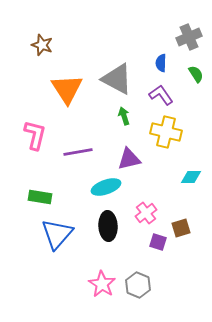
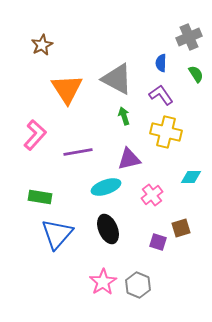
brown star: rotated 25 degrees clockwise
pink L-shape: rotated 28 degrees clockwise
pink cross: moved 6 px right, 18 px up
black ellipse: moved 3 px down; rotated 20 degrees counterclockwise
pink star: moved 1 px right, 2 px up; rotated 8 degrees clockwise
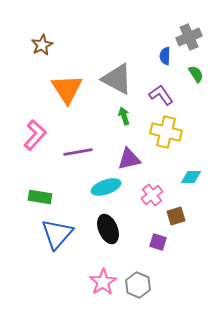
blue semicircle: moved 4 px right, 7 px up
brown square: moved 5 px left, 12 px up
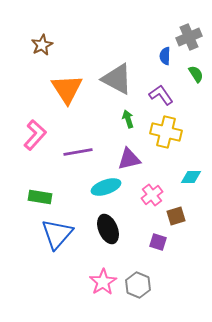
green arrow: moved 4 px right, 3 px down
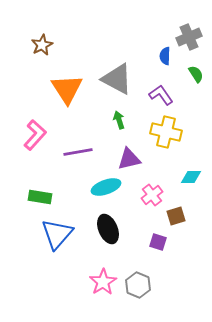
green arrow: moved 9 px left, 1 px down
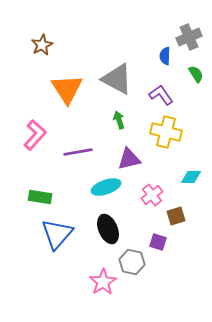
gray hexagon: moved 6 px left, 23 px up; rotated 10 degrees counterclockwise
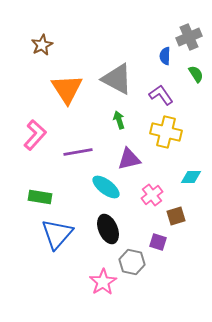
cyan ellipse: rotated 56 degrees clockwise
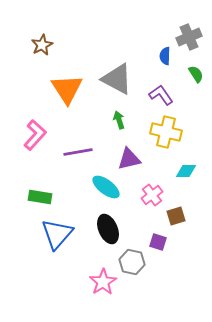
cyan diamond: moved 5 px left, 6 px up
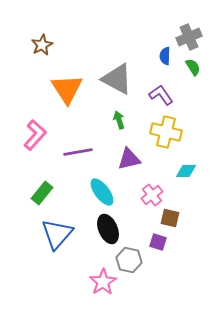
green semicircle: moved 3 px left, 7 px up
cyan ellipse: moved 4 px left, 5 px down; rotated 16 degrees clockwise
green rectangle: moved 2 px right, 4 px up; rotated 60 degrees counterclockwise
brown square: moved 6 px left, 2 px down; rotated 30 degrees clockwise
gray hexagon: moved 3 px left, 2 px up
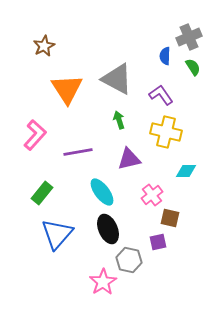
brown star: moved 2 px right, 1 px down
purple square: rotated 30 degrees counterclockwise
